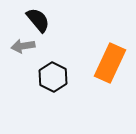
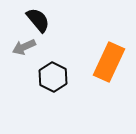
gray arrow: moved 1 px right, 1 px down; rotated 15 degrees counterclockwise
orange rectangle: moved 1 px left, 1 px up
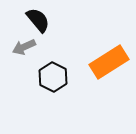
orange rectangle: rotated 33 degrees clockwise
